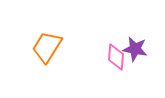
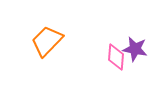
orange trapezoid: moved 6 px up; rotated 12 degrees clockwise
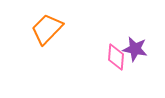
orange trapezoid: moved 12 px up
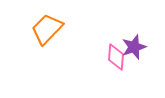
purple star: moved 1 px left, 2 px up; rotated 30 degrees counterclockwise
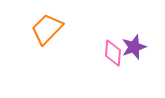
pink diamond: moved 3 px left, 4 px up
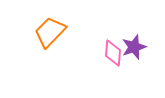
orange trapezoid: moved 3 px right, 3 px down
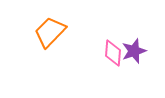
purple star: moved 4 px down
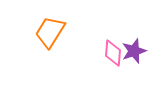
orange trapezoid: rotated 12 degrees counterclockwise
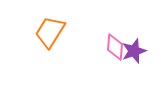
pink diamond: moved 2 px right, 6 px up
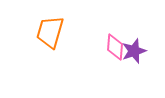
orange trapezoid: rotated 16 degrees counterclockwise
